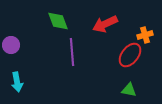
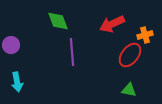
red arrow: moved 7 px right
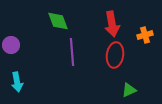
red arrow: rotated 75 degrees counterclockwise
red ellipse: moved 15 px left; rotated 30 degrees counterclockwise
green triangle: rotated 35 degrees counterclockwise
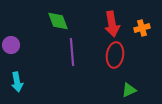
orange cross: moved 3 px left, 7 px up
